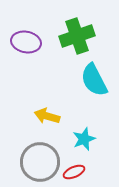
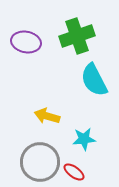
cyan star: rotated 15 degrees clockwise
red ellipse: rotated 60 degrees clockwise
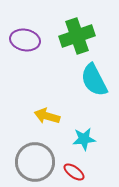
purple ellipse: moved 1 px left, 2 px up
gray circle: moved 5 px left
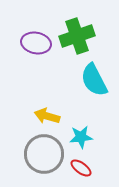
purple ellipse: moved 11 px right, 3 px down
cyan star: moved 3 px left, 2 px up
gray circle: moved 9 px right, 8 px up
red ellipse: moved 7 px right, 4 px up
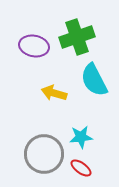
green cross: moved 1 px down
purple ellipse: moved 2 px left, 3 px down
yellow arrow: moved 7 px right, 23 px up
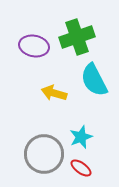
cyan star: rotated 15 degrees counterclockwise
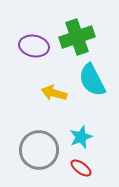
cyan semicircle: moved 2 px left
gray circle: moved 5 px left, 4 px up
